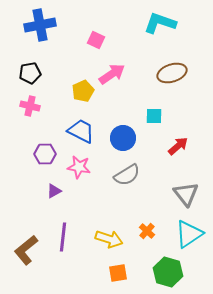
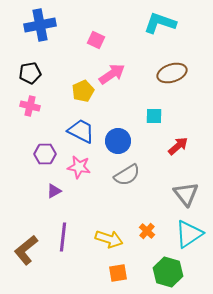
blue circle: moved 5 px left, 3 px down
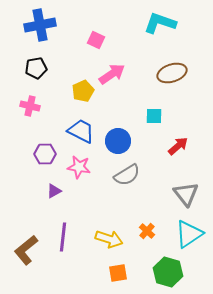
black pentagon: moved 6 px right, 5 px up
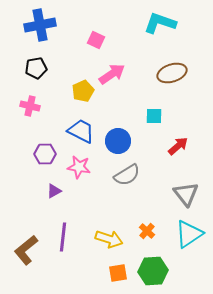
green hexagon: moved 15 px left, 1 px up; rotated 20 degrees counterclockwise
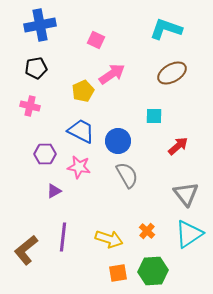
cyan L-shape: moved 6 px right, 6 px down
brown ellipse: rotated 12 degrees counterclockwise
gray semicircle: rotated 88 degrees counterclockwise
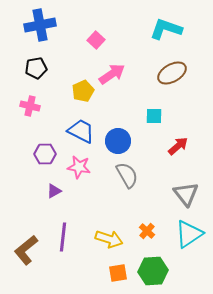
pink square: rotated 18 degrees clockwise
